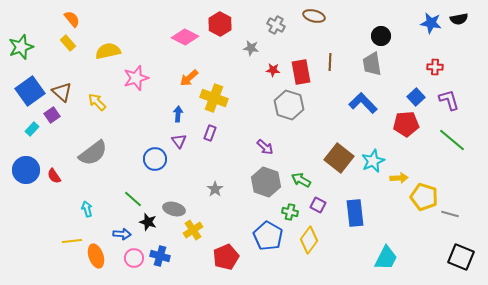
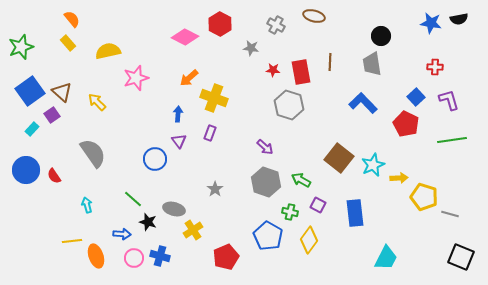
red pentagon at (406, 124): rotated 30 degrees clockwise
green line at (452, 140): rotated 48 degrees counterclockwise
gray semicircle at (93, 153): rotated 88 degrees counterclockwise
cyan star at (373, 161): moved 4 px down
cyan arrow at (87, 209): moved 4 px up
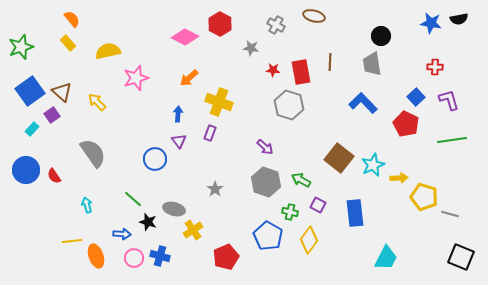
yellow cross at (214, 98): moved 5 px right, 4 px down
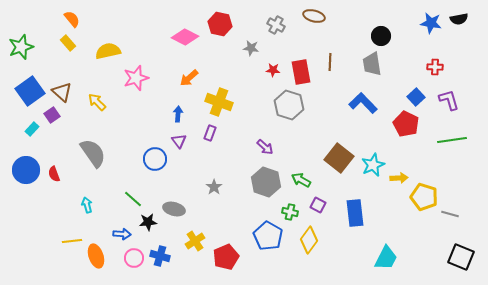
red hexagon at (220, 24): rotated 15 degrees counterclockwise
red semicircle at (54, 176): moved 2 px up; rotated 14 degrees clockwise
gray star at (215, 189): moved 1 px left, 2 px up
black star at (148, 222): rotated 24 degrees counterclockwise
yellow cross at (193, 230): moved 2 px right, 11 px down
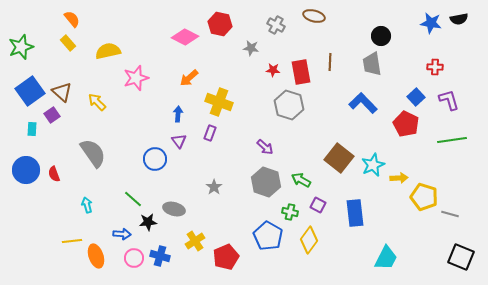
cyan rectangle at (32, 129): rotated 40 degrees counterclockwise
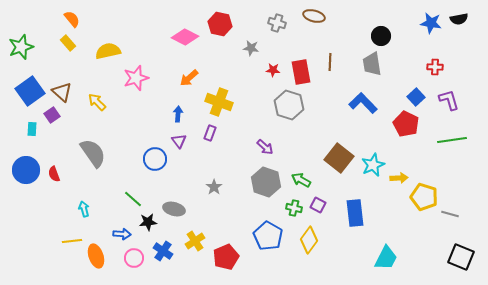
gray cross at (276, 25): moved 1 px right, 2 px up; rotated 12 degrees counterclockwise
cyan arrow at (87, 205): moved 3 px left, 4 px down
green cross at (290, 212): moved 4 px right, 4 px up
blue cross at (160, 256): moved 3 px right, 5 px up; rotated 18 degrees clockwise
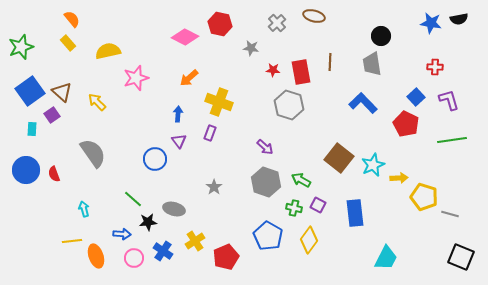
gray cross at (277, 23): rotated 30 degrees clockwise
